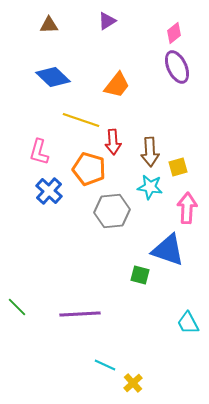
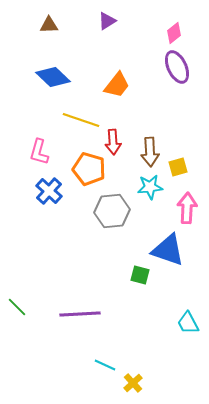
cyan star: rotated 15 degrees counterclockwise
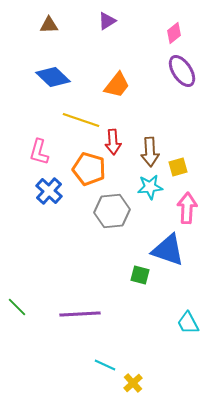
purple ellipse: moved 5 px right, 4 px down; rotated 8 degrees counterclockwise
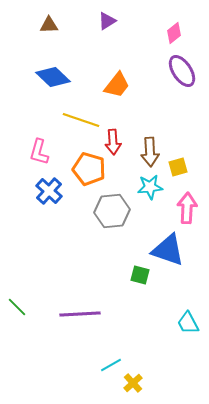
cyan line: moved 6 px right; rotated 55 degrees counterclockwise
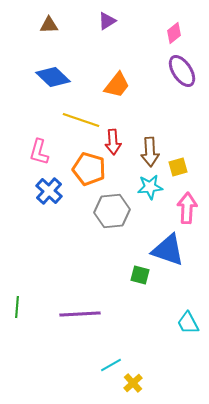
green line: rotated 50 degrees clockwise
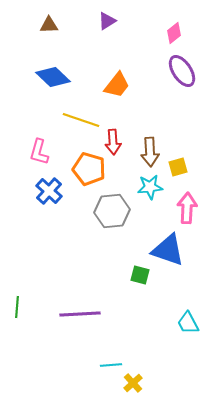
cyan line: rotated 25 degrees clockwise
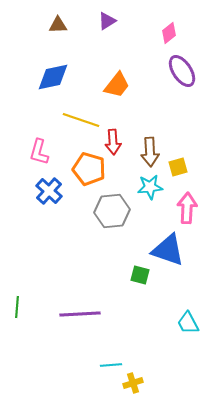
brown triangle: moved 9 px right
pink diamond: moved 5 px left
blue diamond: rotated 56 degrees counterclockwise
yellow cross: rotated 24 degrees clockwise
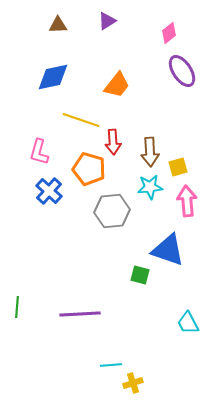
pink arrow: moved 7 px up; rotated 8 degrees counterclockwise
